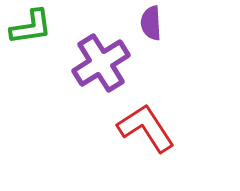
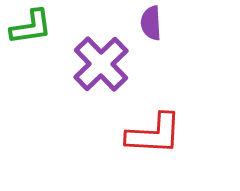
purple cross: moved 1 px down; rotated 12 degrees counterclockwise
red L-shape: moved 8 px right, 6 px down; rotated 126 degrees clockwise
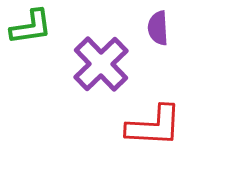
purple semicircle: moved 7 px right, 5 px down
red L-shape: moved 8 px up
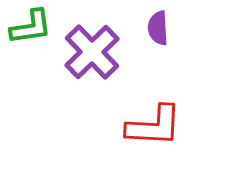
purple cross: moved 9 px left, 12 px up
